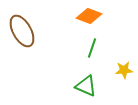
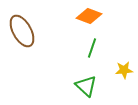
green triangle: rotated 20 degrees clockwise
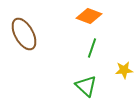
brown ellipse: moved 2 px right, 3 px down
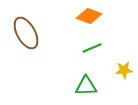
brown ellipse: moved 2 px right, 1 px up
green line: rotated 48 degrees clockwise
green triangle: rotated 45 degrees counterclockwise
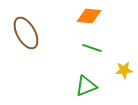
orange diamond: rotated 15 degrees counterclockwise
green line: rotated 42 degrees clockwise
green triangle: rotated 20 degrees counterclockwise
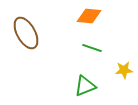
green triangle: moved 1 px left
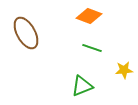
orange diamond: rotated 15 degrees clockwise
green triangle: moved 3 px left
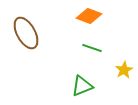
yellow star: rotated 24 degrees counterclockwise
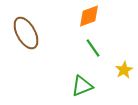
orange diamond: rotated 40 degrees counterclockwise
green line: moved 1 px right; rotated 36 degrees clockwise
